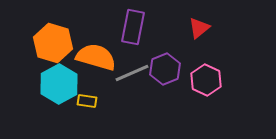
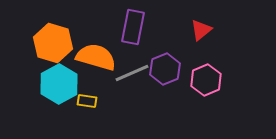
red triangle: moved 2 px right, 2 px down
pink hexagon: rotated 12 degrees clockwise
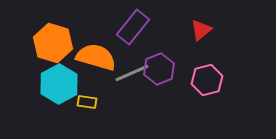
purple rectangle: rotated 28 degrees clockwise
purple hexagon: moved 6 px left
pink hexagon: moved 1 px right; rotated 8 degrees clockwise
yellow rectangle: moved 1 px down
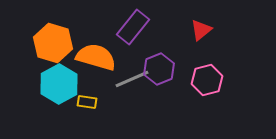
gray line: moved 6 px down
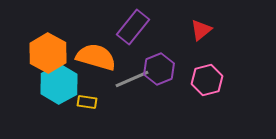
orange hexagon: moved 5 px left, 10 px down; rotated 12 degrees clockwise
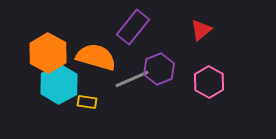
pink hexagon: moved 2 px right, 2 px down; rotated 16 degrees counterclockwise
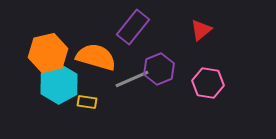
orange hexagon: rotated 18 degrees clockwise
pink hexagon: moved 1 px left, 1 px down; rotated 20 degrees counterclockwise
